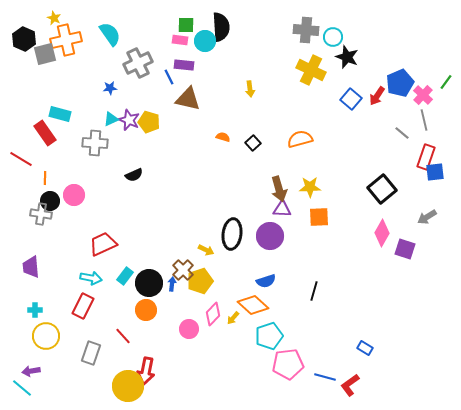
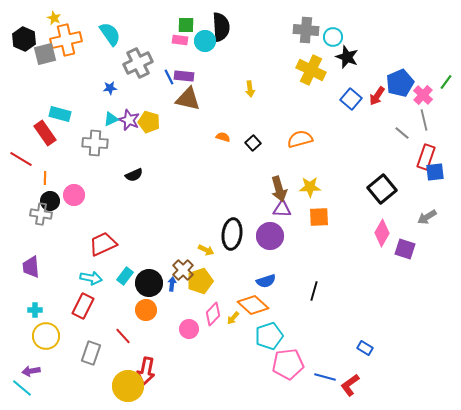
purple rectangle at (184, 65): moved 11 px down
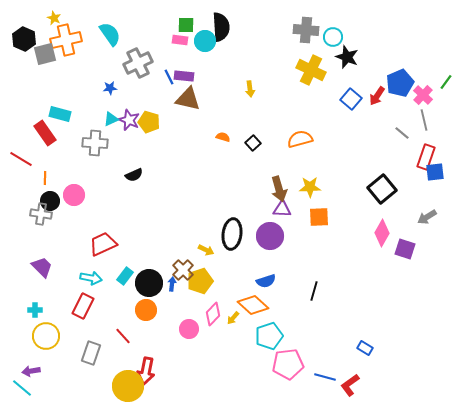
purple trapezoid at (31, 267): moved 11 px right; rotated 140 degrees clockwise
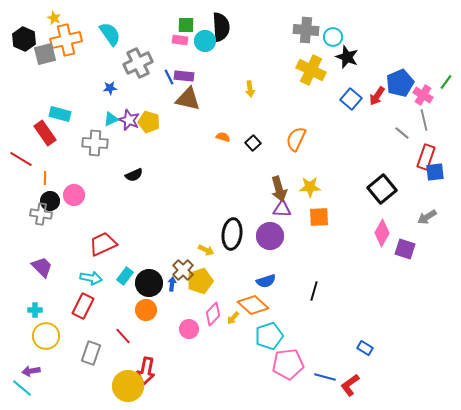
pink cross at (423, 95): rotated 12 degrees counterclockwise
orange semicircle at (300, 139): moved 4 px left; rotated 50 degrees counterclockwise
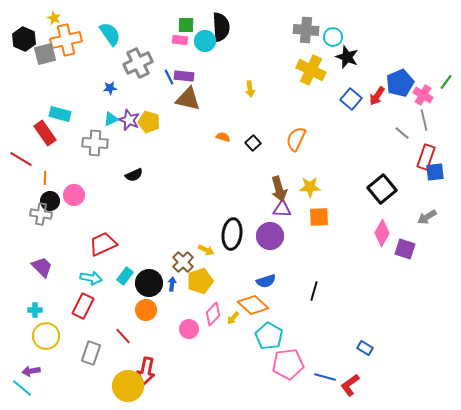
brown cross at (183, 270): moved 8 px up
cyan pentagon at (269, 336): rotated 24 degrees counterclockwise
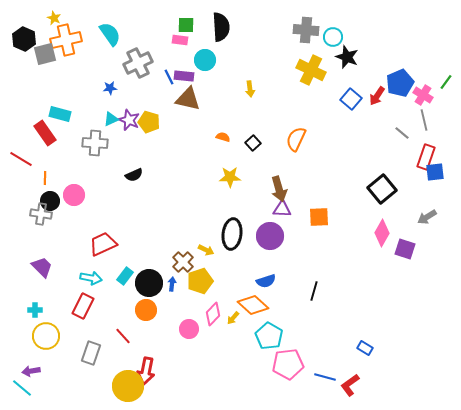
cyan circle at (205, 41): moved 19 px down
yellow star at (310, 187): moved 80 px left, 10 px up
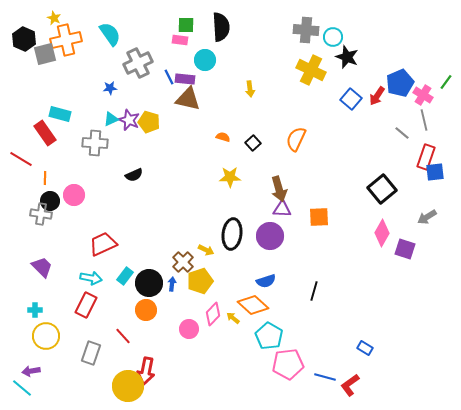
purple rectangle at (184, 76): moved 1 px right, 3 px down
red rectangle at (83, 306): moved 3 px right, 1 px up
yellow arrow at (233, 318): rotated 88 degrees clockwise
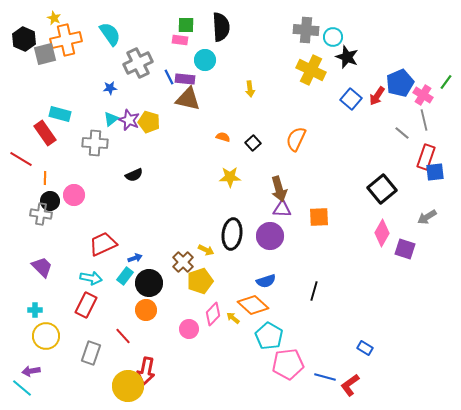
cyan triangle at (111, 119): rotated 14 degrees counterclockwise
blue arrow at (172, 284): moved 37 px left, 26 px up; rotated 64 degrees clockwise
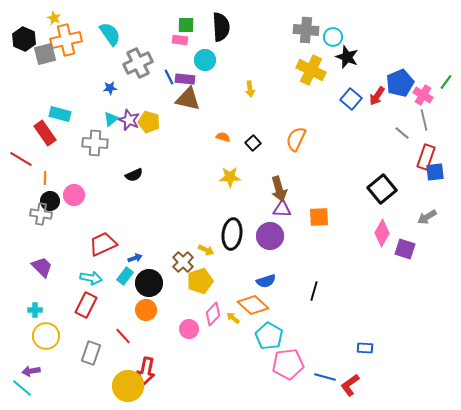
blue rectangle at (365, 348): rotated 28 degrees counterclockwise
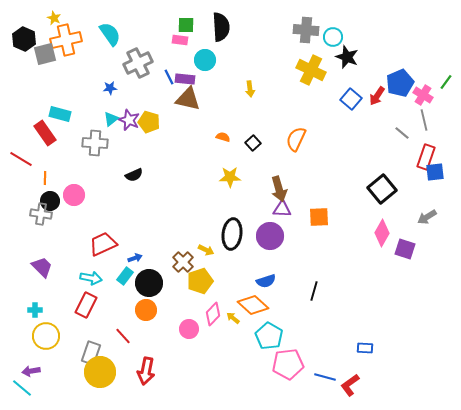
yellow circle at (128, 386): moved 28 px left, 14 px up
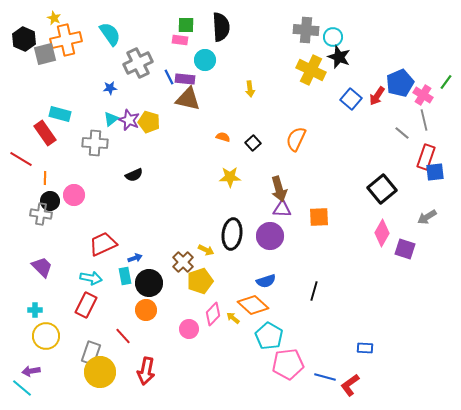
black star at (347, 57): moved 8 px left
cyan rectangle at (125, 276): rotated 48 degrees counterclockwise
